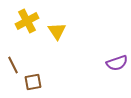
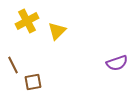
yellow triangle: rotated 18 degrees clockwise
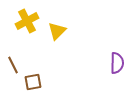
purple semicircle: rotated 70 degrees counterclockwise
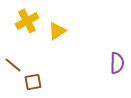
yellow triangle: rotated 12 degrees clockwise
brown line: rotated 24 degrees counterclockwise
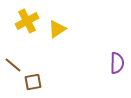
yellow triangle: moved 2 px up
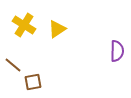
yellow cross: moved 3 px left, 4 px down; rotated 30 degrees counterclockwise
purple semicircle: moved 12 px up
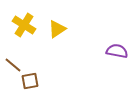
purple semicircle: rotated 80 degrees counterclockwise
brown square: moved 3 px left, 1 px up
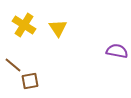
yellow triangle: moved 1 px right, 1 px up; rotated 30 degrees counterclockwise
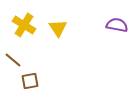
purple semicircle: moved 26 px up
brown line: moved 5 px up
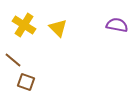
yellow triangle: rotated 12 degrees counterclockwise
brown square: moved 4 px left, 1 px down; rotated 30 degrees clockwise
